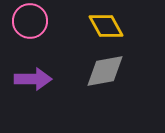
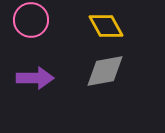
pink circle: moved 1 px right, 1 px up
purple arrow: moved 2 px right, 1 px up
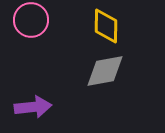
yellow diamond: rotated 30 degrees clockwise
purple arrow: moved 2 px left, 29 px down; rotated 6 degrees counterclockwise
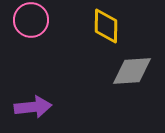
gray diamond: moved 27 px right; rotated 6 degrees clockwise
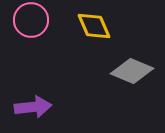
yellow diamond: moved 12 px left; rotated 24 degrees counterclockwise
gray diamond: rotated 27 degrees clockwise
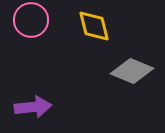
yellow diamond: rotated 9 degrees clockwise
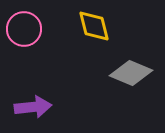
pink circle: moved 7 px left, 9 px down
gray diamond: moved 1 px left, 2 px down
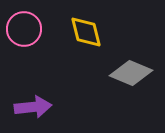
yellow diamond: moved 8 px left, 6 px down
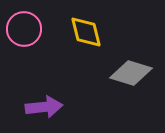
gray diamond: rotated 6 degrees counterclockwise
purple arrow: moved 11 px right
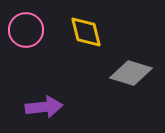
pink circle: moved 2 px right, 1 px down
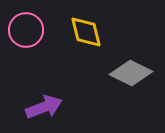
gray diamond: rotated 9 degrees clockwise
purple arrow: rotated 15 degrees counterclockwise
